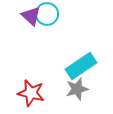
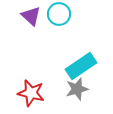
cyan circle: moved 12 px right
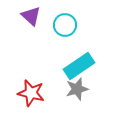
cyan circle: moved 6 px right, 11 px down
cyan rectangle: moved 2 px left
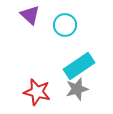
purple triangle: moved 1 px left, 1 px up
red star: moved 6 px right, 1 px up
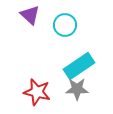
gray star: rotated 15 degrees clockwise
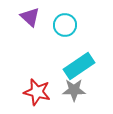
purple triangle: moved 2 px down
gray star: moved 3 px left, 1 px down
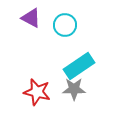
purple triangle: moved 1 px right, 1 px down; rotated 15 degrees counterclockwise
gray star: moved 1 px up
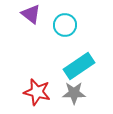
purple triangle: moved 4 px up; rotated 10 degrees clockwise
gray star: moved 4 px down
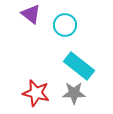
cyan rectangle: rotated 72 degrees clockwise
red star: moved 1 px left, 1 px down
